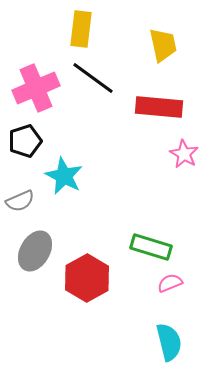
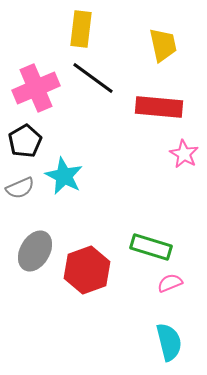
black pentagon: rotated 12 degrees counterclockwise
gray semicircle: moved 13 px up
red hexagon: moved 8 px up; rotated 9 degrees clockwise
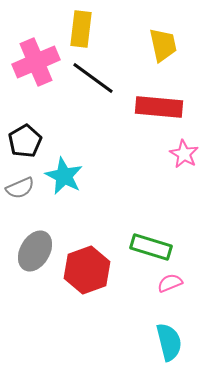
pink cross: moved 26 px up
